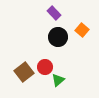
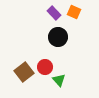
orange square: moved 8 px left, 18 px up; rotated 16 degrees counterclockwise
green triangle: moved 1 px right; rotated 32 degrees counterclockwise
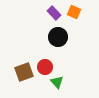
brown square: rotated 18 degrees clockwise
green triangle: moved 2 px left, 2 px down
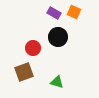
purple rectangle: rotated 16 degrees counterclockwise
red circle: moved 12 px left, 19 px up
green triangle: rotated 32 degrees counterclockwise
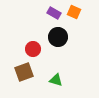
red circle: moved 1 px down
green triangle: moved 1 px left, 2 px up
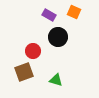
purple rectangle: moved 5 px left, 2 px down
red circle: moved 2 px down
